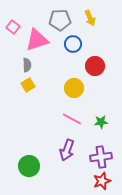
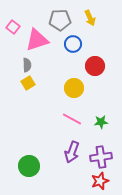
yellow square: moved 2 px up
purple arrow: moved 5 px right, 2 px down
red star: moved 2 px left
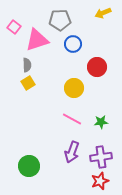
yellow arrow: moved 13 px right, 5 px up; rotated 91 degrees clockwise
pink square: moved 1 px right
red circle: moved 2 px right, 1 px down
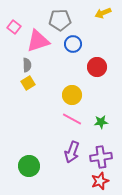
pink triangle: moved 1 px right, 1 px down
yellow circle: moved 2 px left, 7 px down
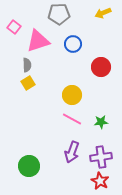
gray pentagon: moved 1 px left, 6 px up
red circle: moved 4 px right
red star: rotated 24 degrees counterclockwise
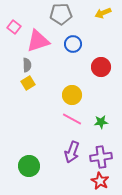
gray pentagon: moved 2 px right
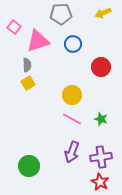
green star: moved 3 px up; rotated 24 degrees clockwise
red star: moved 1 px down
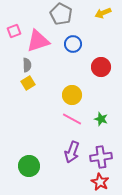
gray pentagon: rotated 30 degrees clockwise
pink square: moved 4 px down; rotated 32 degrees clockwise
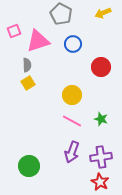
pink line: moved 2 px down
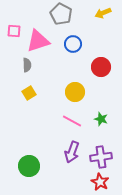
pink square: rotated 24 degrees clockwise
yellow square: moved 1 px right, 10 px down
yellow circle: moved 3 px right, 3 px up
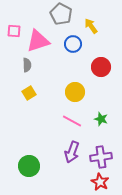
yellow arrow: moved 12 px left, 13 px down; rotated 77 degrees clockwise
